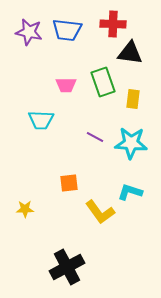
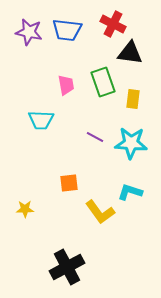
red cross: rotated 25 degrees clockwise
pink trapezoid: rotated 100 degrees counterclockwise
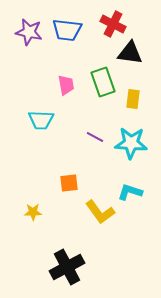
yellow star: moved 8 px right, 3 px down
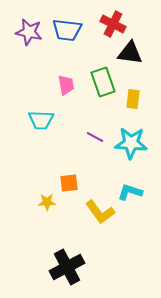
yellow star: moved 14 px right, 10 px up
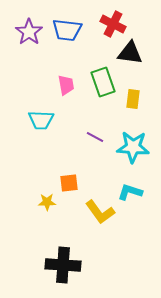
purple star: rotated 24 degrees clockwise
cyan star: moved 2 px right, 4 px down
black cross: moved 4 px left, 2 px up; rotated 32 degrees clockwise
